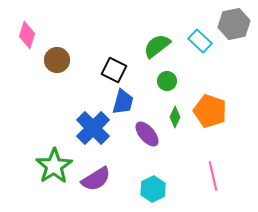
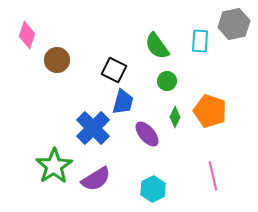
cyan rectangle: rotated 50 degrees clockwise
green semicircle: rotated 88 degrees counterclockwise
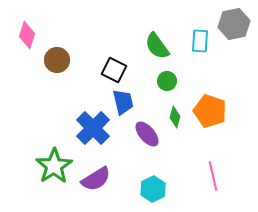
blue trapezoid: rotated 28 degrees counterclockwise
green diamond: rotated 10 degrees counterclockwise
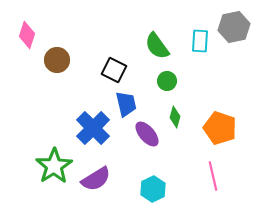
gray hexagon: moved 3 px down
blue trapezoid: moved 3 px right, 2 px down
orange pentagon: moved 10 px right, 17 px down
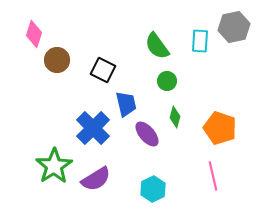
pink diamond: moved 7 px right, 1 px up
black square: moved 11 px left
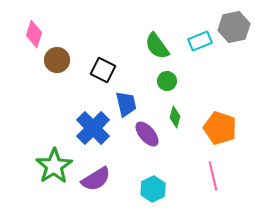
cyan rectangle: rotated 65 degrees clockwise
